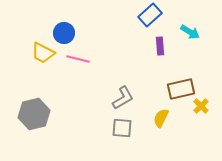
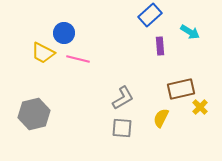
yellow cross: moved 1 px left, 1 px down
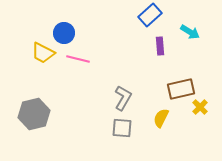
gray L-shape: rotated 30 degrees counterclockwise
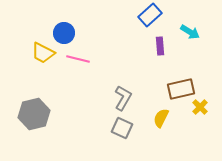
gray square: rotated 20 degrees clockwise
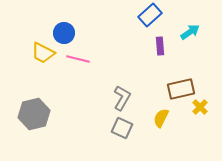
cyan arrow: rotated 66 degrees counterclockwise
gray L-shape: moved 1 px left
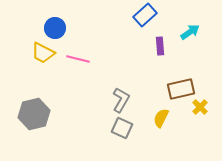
blue rectangle: moved 5 px left
blue circle: moved 9 px left, 5 px up
gray L-shape: moved 1 px left, 2 px down
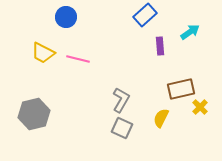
blue circle: moved 11 px right, 11 px up
